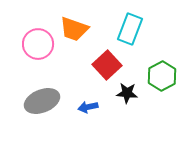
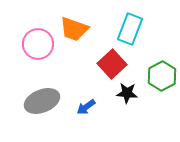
red square: moved 5 px right, 1 px up
blue arrow: moved 2 px left; rotated 24 degrees counterclockwise
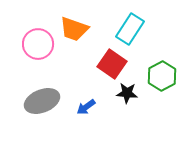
cyan rectangle: rotated 12 degrees clockwise
red square: rotated 12 degrees counterclockwise
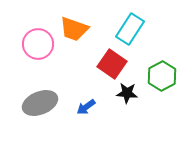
gray ellipse: moved 2 px left, 2 px down
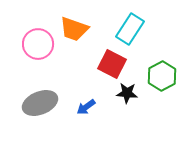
red square: rotated 8 degrees counterclockwise
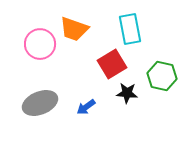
cyan rectangle: rotated 44 degrees counterclockwise
pink circle: moved 2 px right
red square: rotated 32 degrees clockwise
green hexagon: rotated 20 degrees counterclockwise
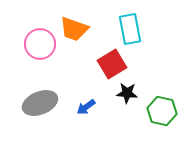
green hexagon: moved 35 px down
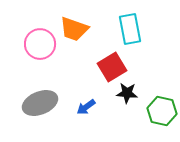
red square: moved 3 px down
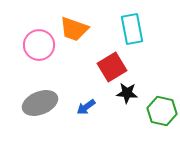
cyan rectangle: moved 2 px right
pink circle: moved 1 px left, 1 px down
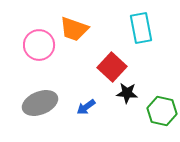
cyan rectangle: moved 9 px right, 1 px up
red square: rotated 16 degrees counterclockwise
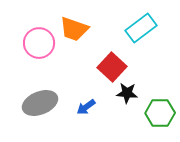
cyan rectangle: rotated 64 degrees clockwise
pink circle: moved 2 px up
green hexagon: moved 2 px left, 2 px down; rotated 12 degrees counterclockwise
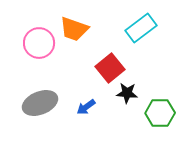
red square: moved 2 px left, 1 px down; rotated 8 degrees clockwise
